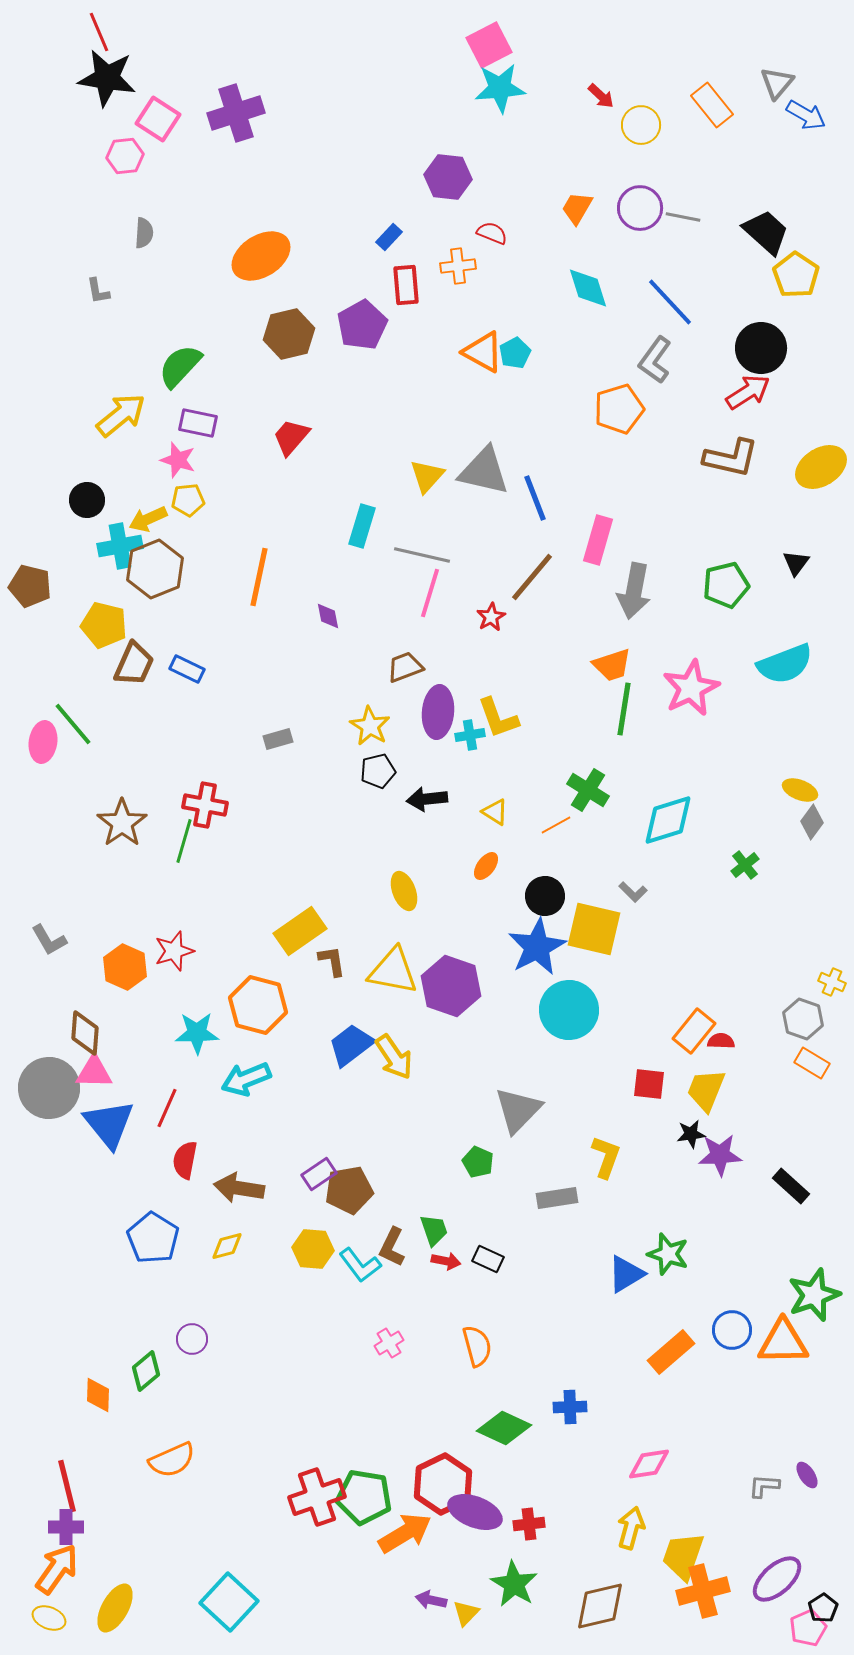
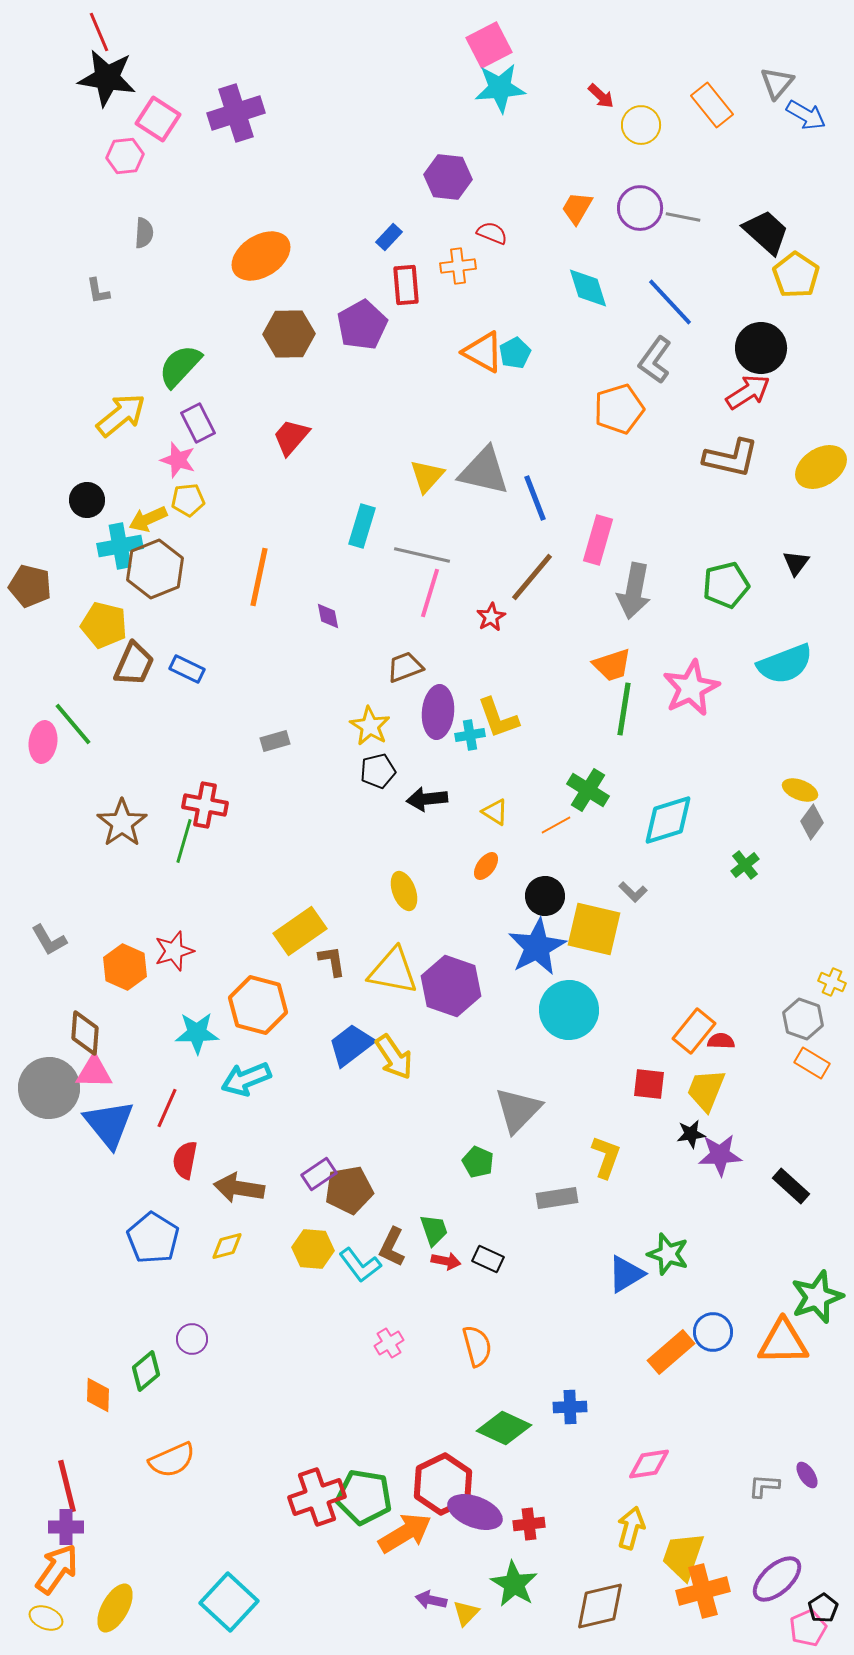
brown hexagon at (289, 334): rotated 12 degrees clockwise
purple rectangle at (198, 423): rotated 51 degrees clockwise
gray rectangle at (278, 739): moved 3 px left, 2 px down
green star at (814, 1295): moved 3 px right, 2 px down
blue circle at (732, 1330): moved 19 px left, 2 px down
yellow ellipse at (49, 1618): moved 3 px left
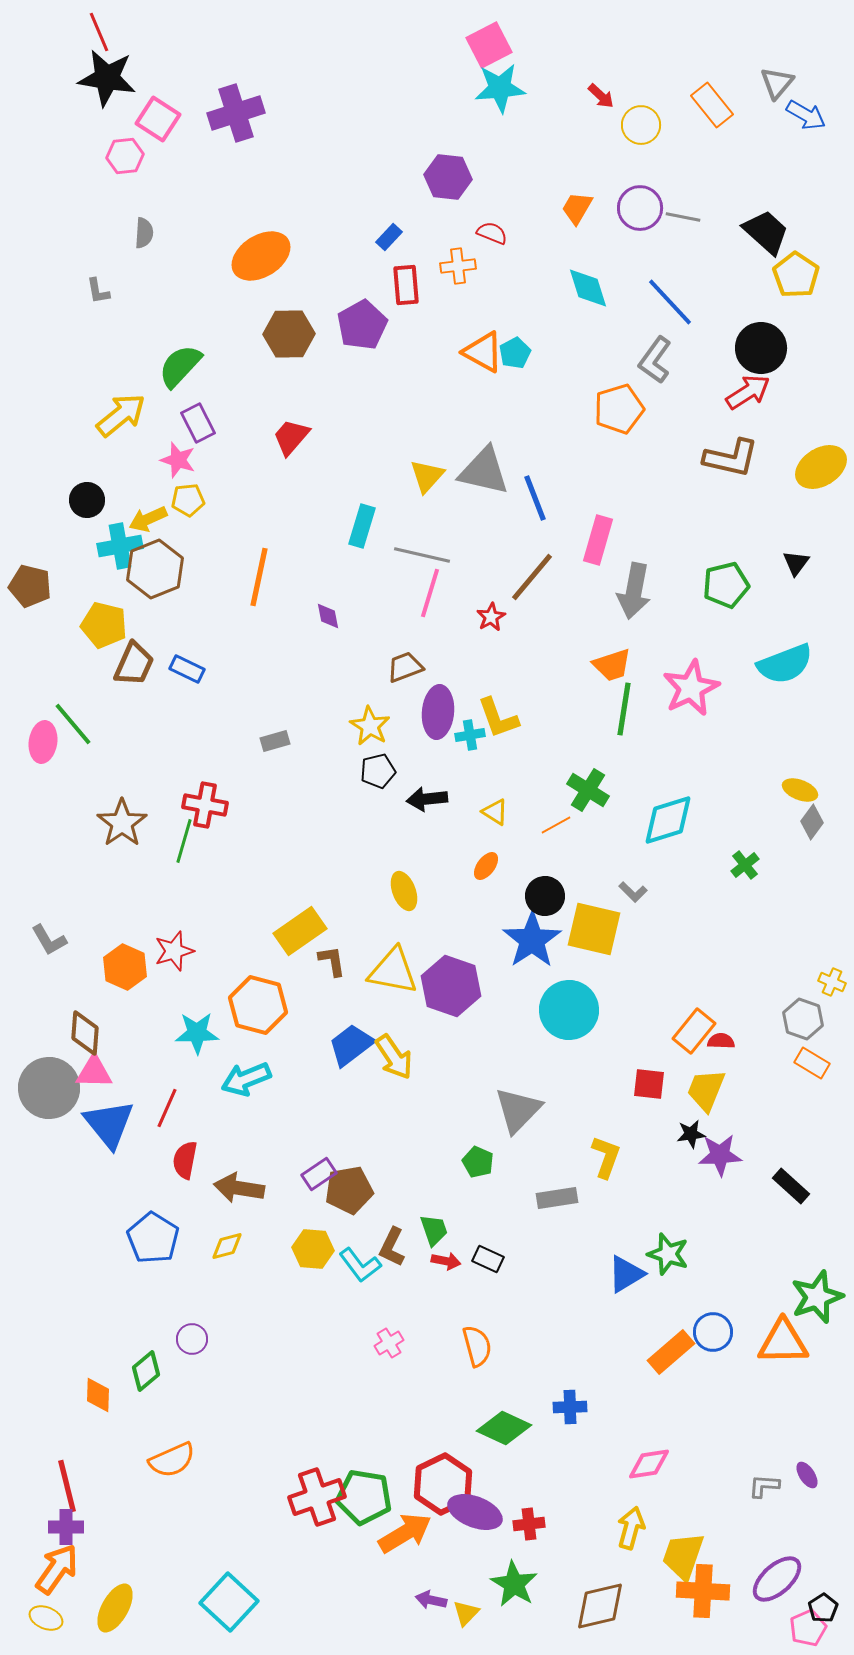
blue star at (537, 947): moved 5 px left, 7 px up; rotated 6 degrees counterclockwise
orange cross at (703, 1591): rotated 18 degrees clockwise
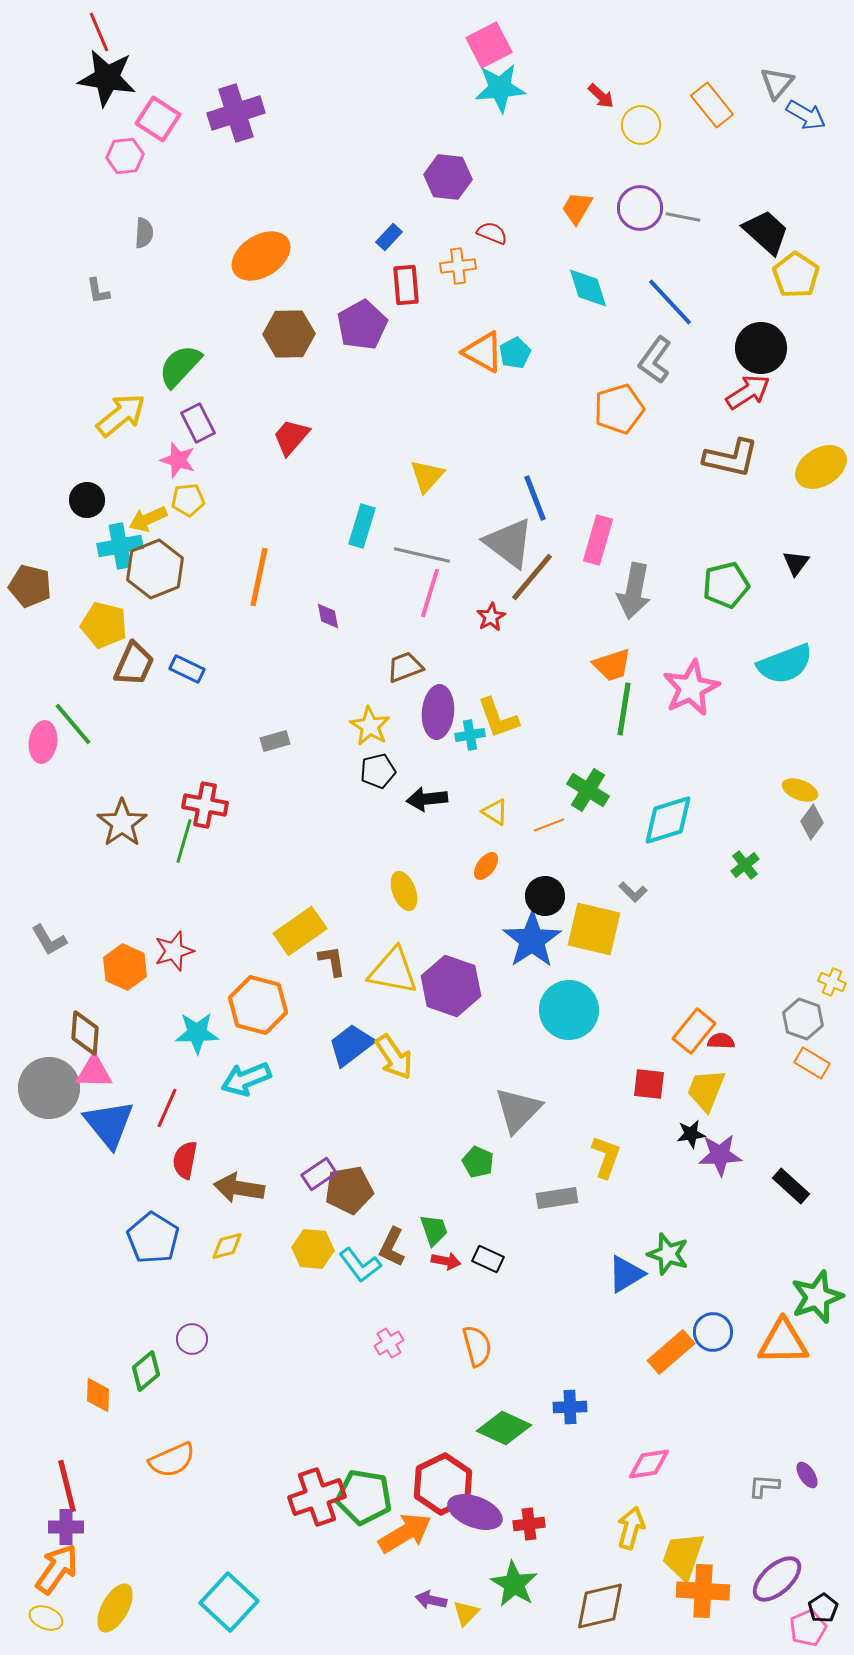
gray triangle at (484, 471): moved 25 px right, 72 px down; rotated 24 degrees clockwise
orange line at (556, 825): moved 7 px left; rotated 8 degrees clockwise
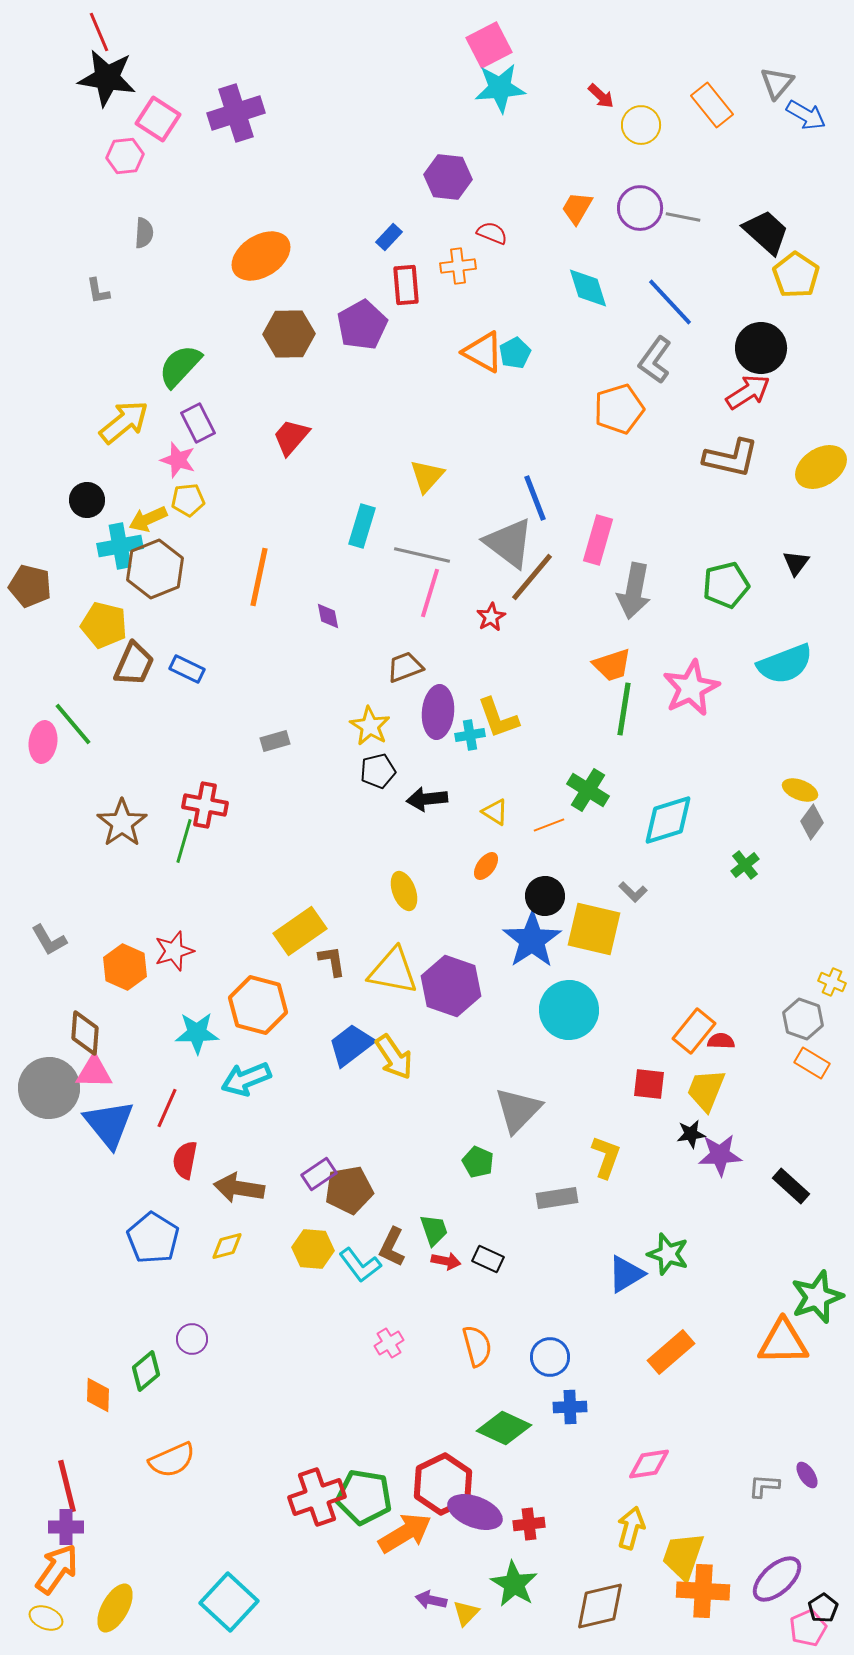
yellow arrow at (121, 415): moved 3 px right, 7 px down
blue circle at (713, 1332): moved 163 px left, 25 px down
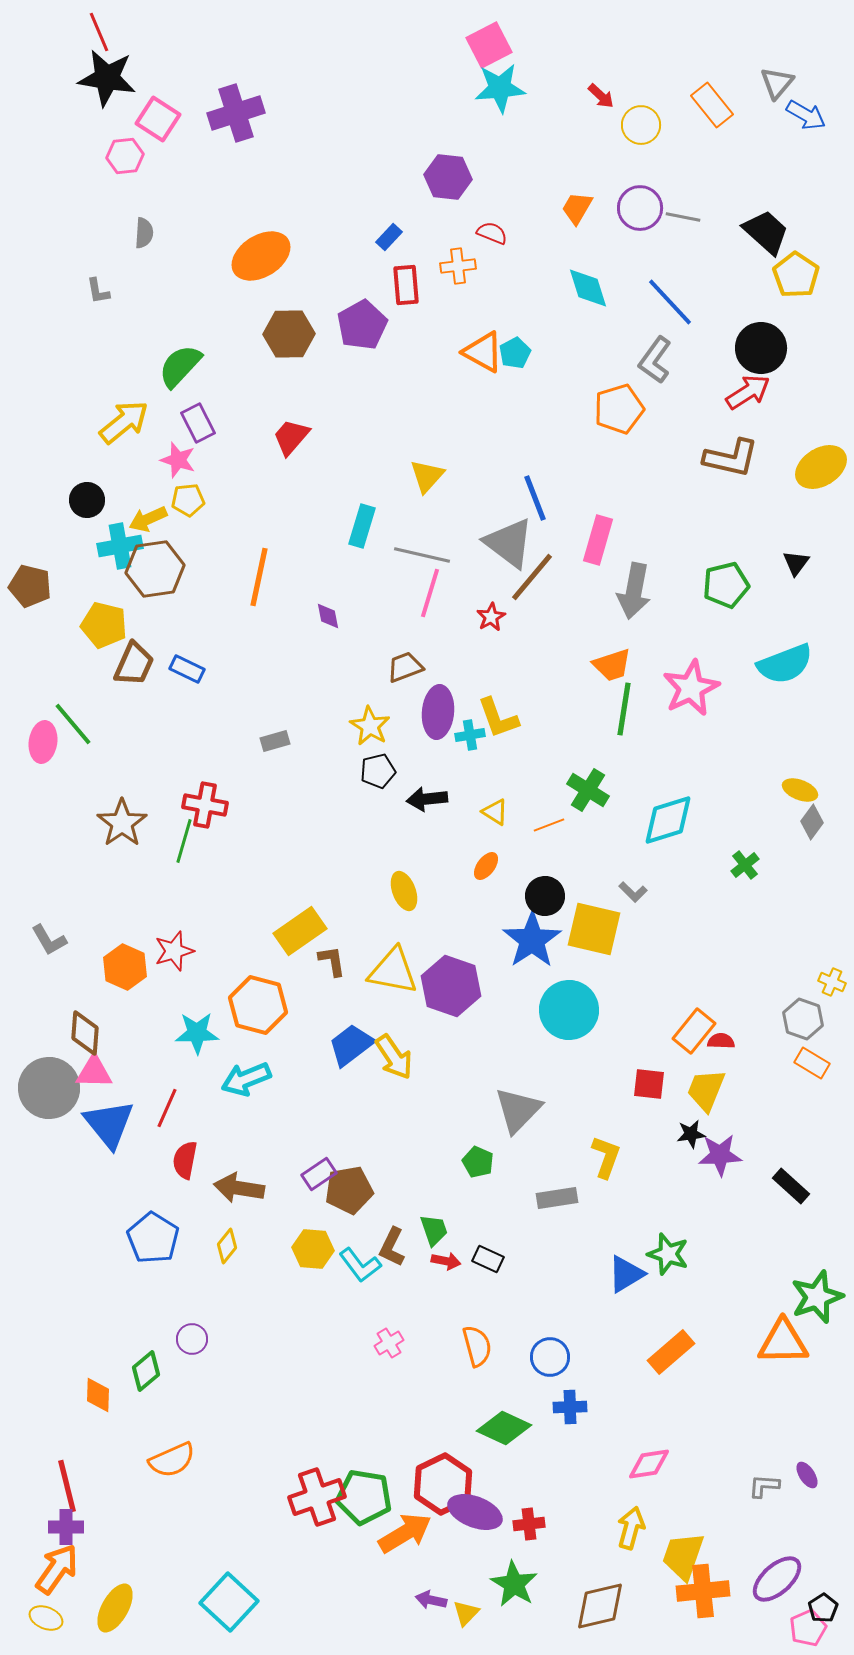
brown hexagon at (155, 569): rotated 14 degrees clockwise
yellow diamond at (227, 1246): rotated 36 degrees counterclockwise
orange cross at (703, 1591): rotated 9 degrees counterclockwise
